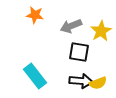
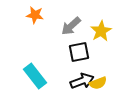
gray arrow: rotated 20 degrees counterclockwise
black square: rotated 20 degrees counterclockwise
black arrow: moved 1 px right; rotated 25 degrees counterclockwise
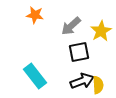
yellow semicircle: moved 2 px down; rotated 72 degrees counterclockwise
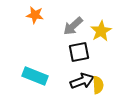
gray arrow: moved 2 px right
cyan rectangle: rotated 30 degrees counterclockwise
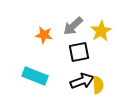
orange star: moved 9 px right, 20 px down
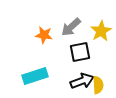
gray arrow: moved 2 px left, 1 px down
black square: moved 1 px right
cyan rectangle: rotated 40 degrees counterclockwise
